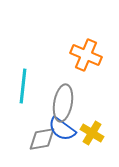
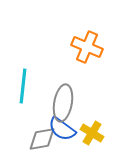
orange cross: moved 1 px right, 8 px up
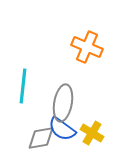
gray diamond: moved 1 px left, 1 px up
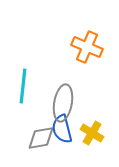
blue semicircle: rotated 40 degrees clockwise
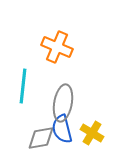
orange cross: moved 30 px left
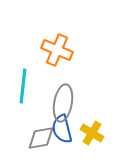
orange cross: moved 3 px down
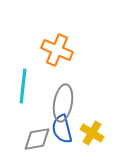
gray diamond: moved 4 px left, 1 px down
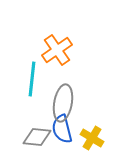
orange cross: rotated 32 degrees clockwise
cyan line: moved 9 px right, 7 px up
yellow cross: moved 5 px down
gray diamond: moved 2 px up; rotated 16 degrees clockwise
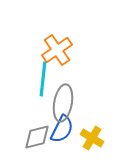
cyan line: moved 11 px right
blue semicircle: rotated 140 degrees counterclockwise
gray diamond: rotated 20 degrees counterclockwise
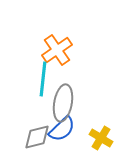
blue semicircle: rotated 20 degrees clockwise
yellow cross: moved 9 px right
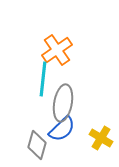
gray diamond: moved 8 px down; rotated 60 degrees counterclockwise
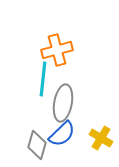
orange cross: rotated 20 degrees clockwise
blue semicircle: moved 5 px down
